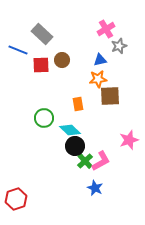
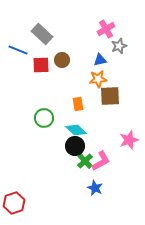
cyan diamond: moved 6 px right
red hexagon: moved 2 px left, 4 px down
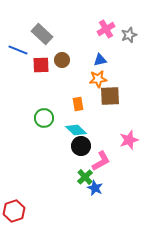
gray star: moved 10 px right, 11 px up
black circle: moved 6 px right
green cross: moved 16 px down
red hexagon: moved 8 px down
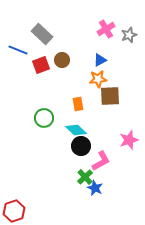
blue triangle: rotated 16 degrees counterclockwise
red square: rotated 18 degrees counterclockwise
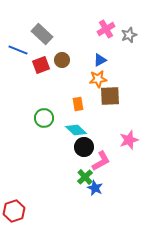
black circle: moved 3 px right, 1 px down
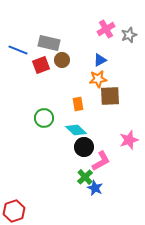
gray rectangle: moved 7 px right, 9 px down; rotated 30 degrees counterclockwise
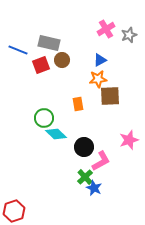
cyan diamond: moved 20 px left, 4 px down
blue star: moved 1 px left
